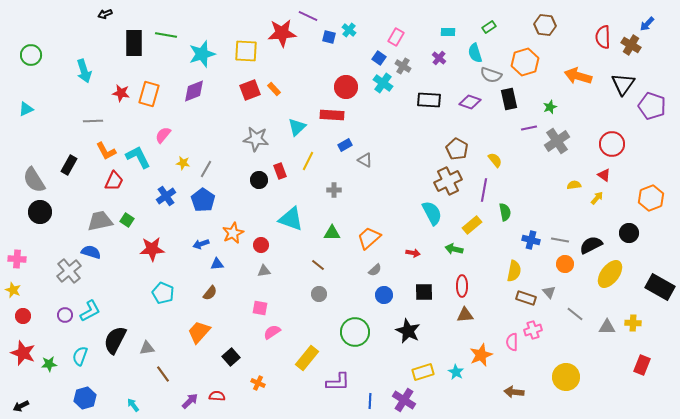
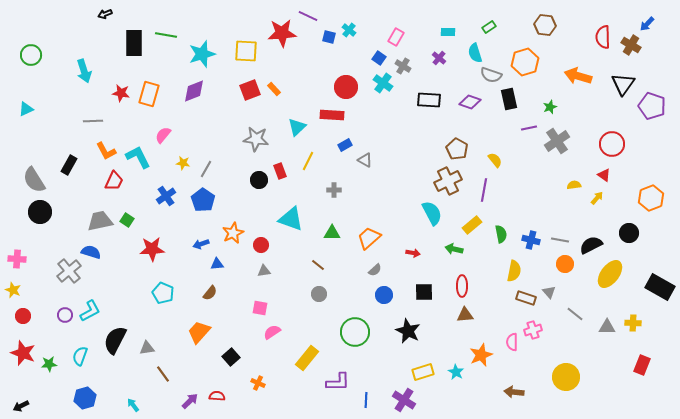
green semicircle at (505, 212): moved 4 px left, 22 px down
blue line at (370, 401): moved 4 px left, 1 px up
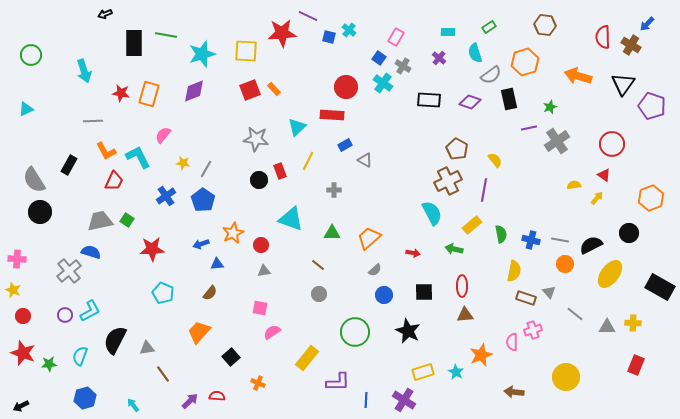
gray semicircle at (491, 75): rotated 55 degrees counterclockwise
red rectangle at (642, 365): moved 6 px left
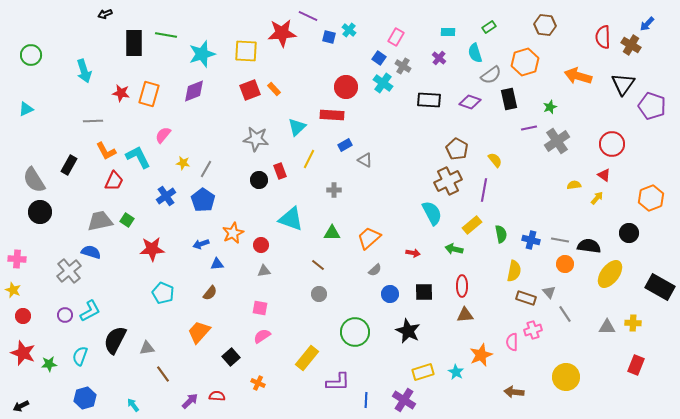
yellow line at (308, 161): moved 1 px right, 2 px up
black semicircle at (591, 245): moved 2 px left, 1 px down; rotated 35 degrees clockwise
blue circle at (384, 295): moved 6 px right, 1 px up
gray line at (575, 314): moved 10 px left; rotated 18 degrees clockwise
pink semicircle at (272, 332): moved 10 px left, 4 px down
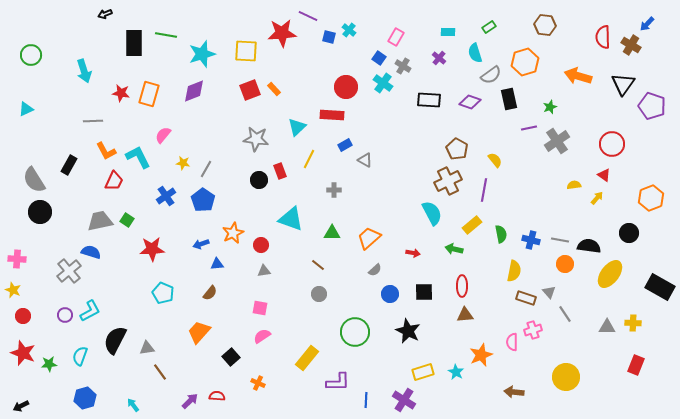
brown line at (163, 374): moved 3 px left, 2 px up
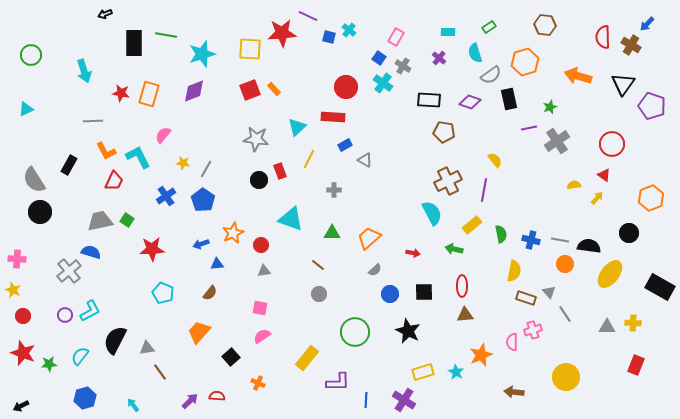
yellow square at (246, 51): moved 4 px right, 2 px up
red rectangle at (332, 115): moved 1 px right, 2 px down
brown pentagon at (457, 149): moved 13 px left, 17 px up; rotated 20 degrees counterclockwise
cyan semicircle at (80, 356): rotated 18 degrees clockwise
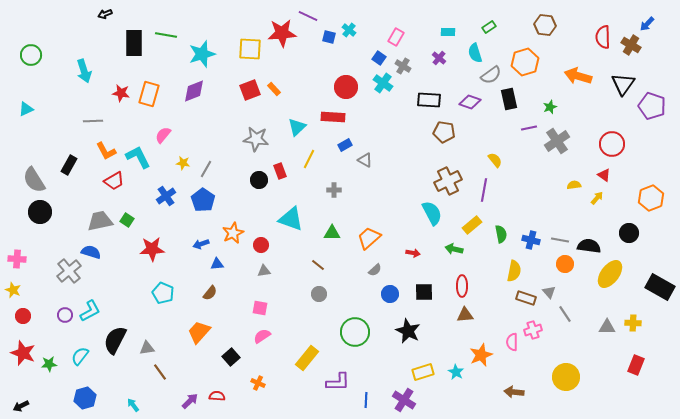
red trapezoid at (114, 181): rotated 35 degrees clockwise
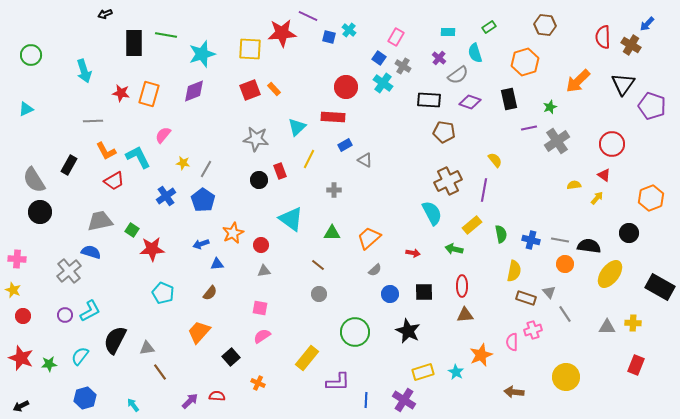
gray semicircle at (491, 75): moved 33 px left
orange arrow at (578, 76): moved 5 px down; rotated 60 degrees counterclockwise
cyan triangle at (291, 219): rotated 16 degrees clockwise
green square at (127, 220): moved 5 px right, 10 px down
red star at (23, 353): moved 2 px left, 5 px down
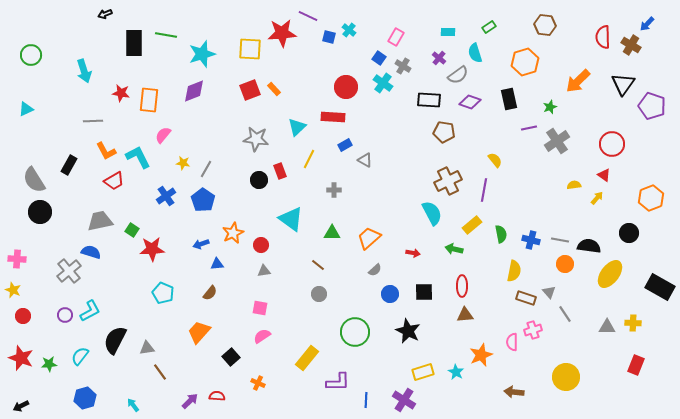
orange rectangle at (149, 94): moved 6 px down; rotated 10 degrees counterclockwise
